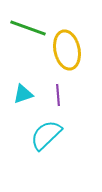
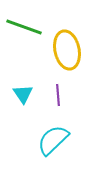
green line: moved 4 px left, 1 px up
cyan triangle: rotated 45 degrees counterclockwise
cyan semicircle: moved 7 px right, 5 px down
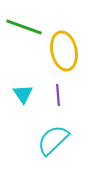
yellow ellipse: moved 3 px left, 1 px down
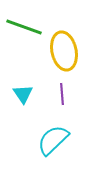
purple line: moved 4 px right, 1 px up
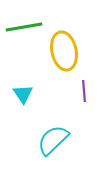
green line: rotated 30 degrees counterclockwise
purple line: moved 22 px right, 3 px up
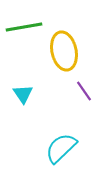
purple line: rotated 30 degrees counterclockwise
cyan semicircle: moved 8 px right, 8 px down
